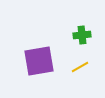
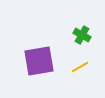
green cross: rotated 36 degrees clockwise
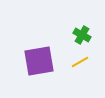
yellow line: moved 5 px up
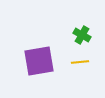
yellow line: rotated 24 degrees clockwise
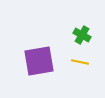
yellow line: rotated 18 degrees clockwise
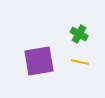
green cross: moved 3 px left, 1 px up
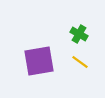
yellow line: rotated 24 degrees clockwise
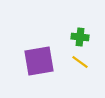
green cross: moved 1 px right, 3 px down; rotated 24 degrees counterclockwise
